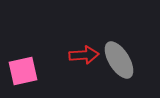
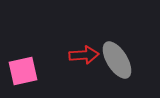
gray ellipse: moved 2 px left
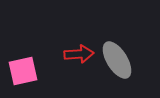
red arrow: moved 5 px left, 1 px up
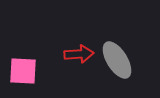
pink square: rotated 16 degrees clockwise
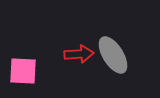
gray ellipse: moved 4 px left, 5 px up
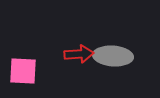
gray ellipse: moved 1 px down; rotated 54 degrees counterclockwise
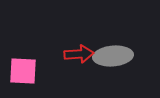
gray ellipse: rotated 9 degrees counterclockwise
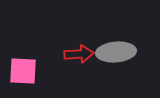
gray ellipse: moved 3 px right, 4 px up
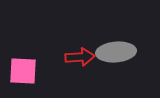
red arrow: moved 1 px right, 3 px down
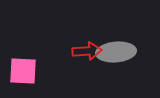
red arrow: moved 7 px right, 6 px up
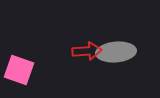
pink square: moved 4 px left, 1 px up; rotated 16 degrees clockwise
